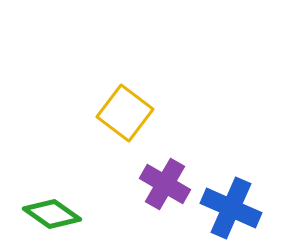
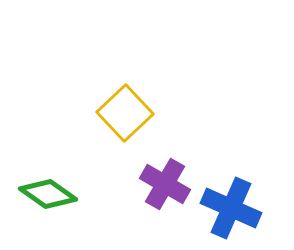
yellow square: rotated 10 degrees clockwise
green diamond: moved 4 px left, 20 px up
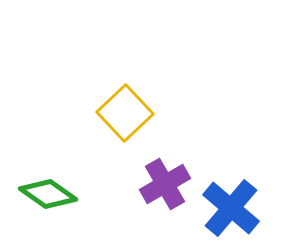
purple cross: rotated 30 degrees clockwise
blue cross: rotated 16 degrees clockwise
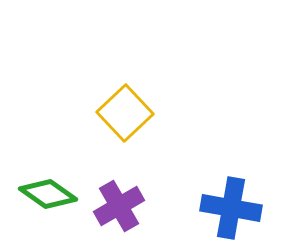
purple cross: moved 46 px left, 22 px down
blue cross: rotated 30 degrees counterclockwise
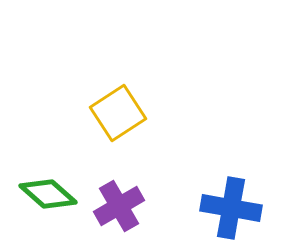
yellow square: moved 7 px left; rotated 10 degrees clockwise
green diamond: rotated 6 degrees clockwise
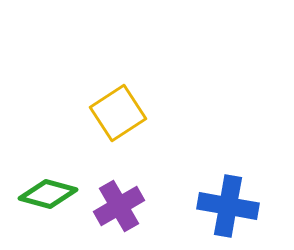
green diamond: rotated 26 degrees counterclockwise
blue cross: moved 3 px left, 2 px up
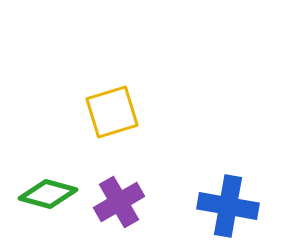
yellow square: moved 6 px left, 1 px up; rotated 16 degrees clockwise
purple cross: moved 4 px up
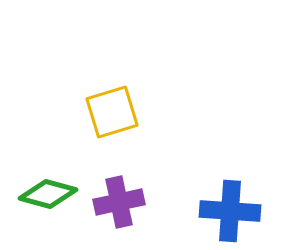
purple cross: rotated 18 degrees clockwise
blue cross: moved 2 px right, 5 px down; rotated 6 degrees counterclockwise
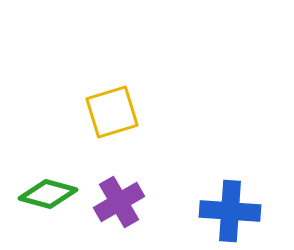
purple cross: rotated 18 degrees counterclockwise
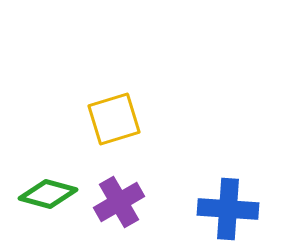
yellow square: moved 2 px right, 7 px down
blue cross: moved 2 px left, 2 px up
